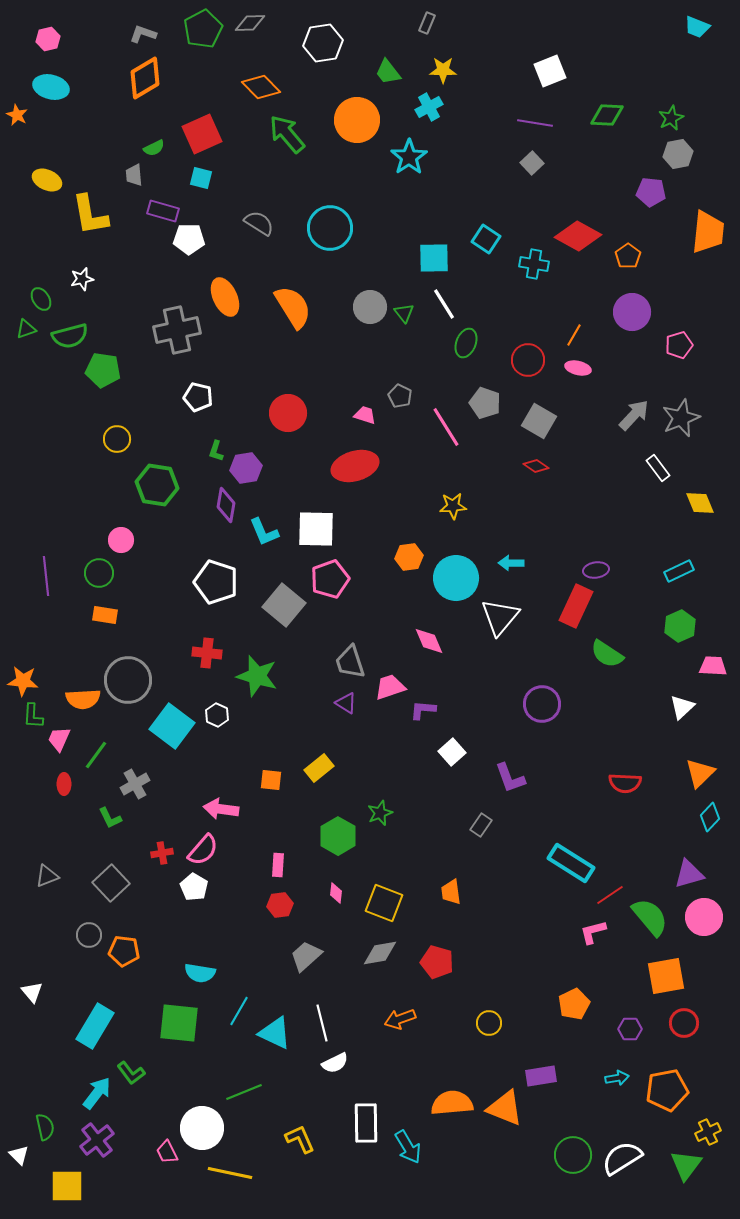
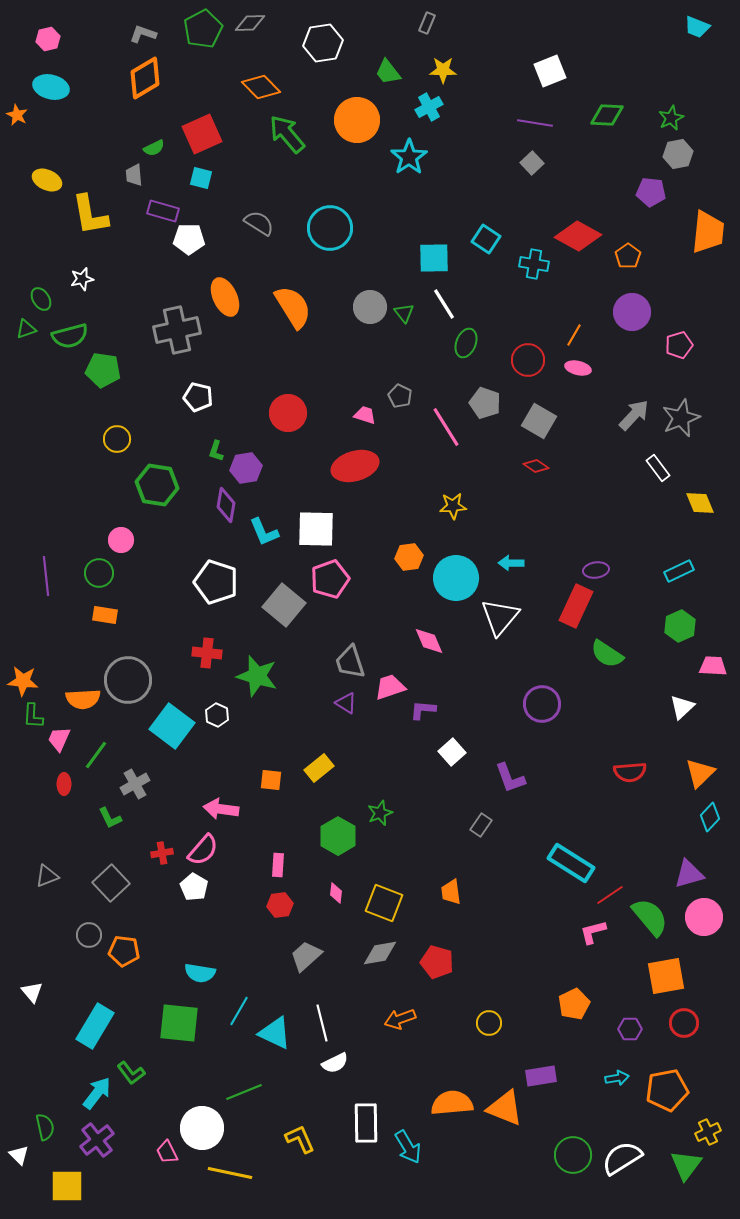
red semicircle at (625, 783): moved 5 px right, 11 px up; rotated 8 degrees counterclockwise
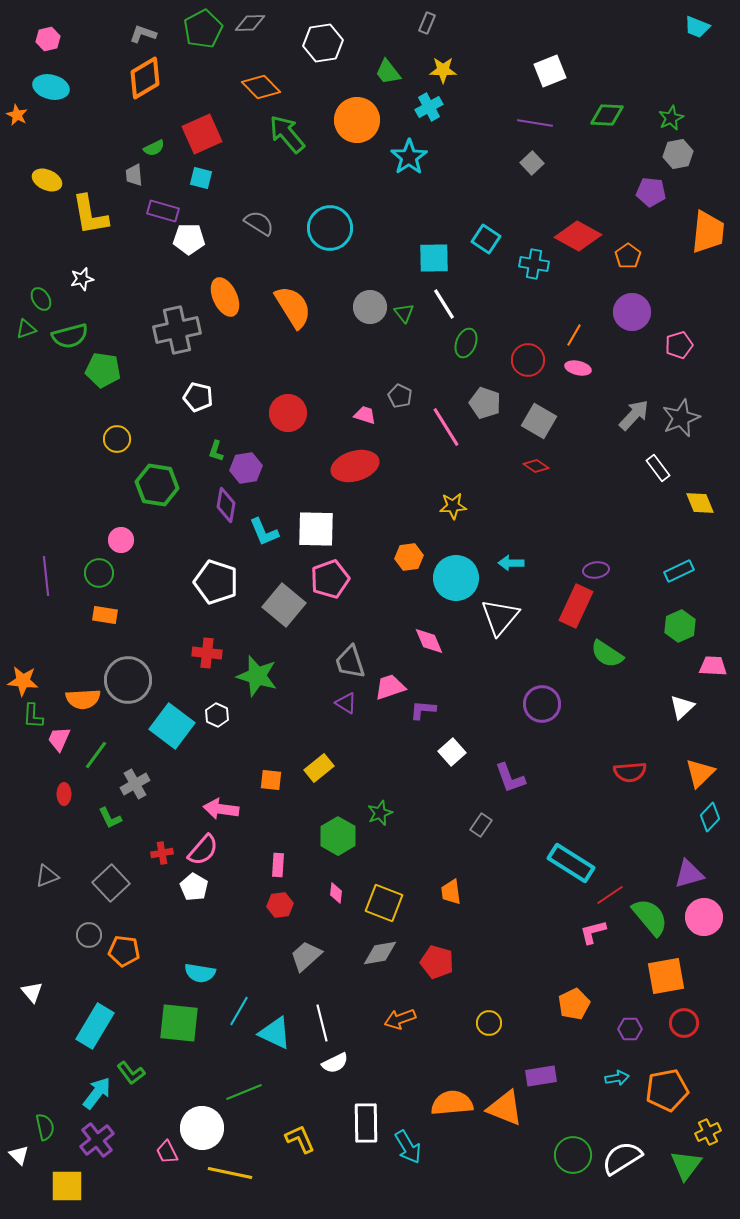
red ellipse at (64, 784): moved 10 px down
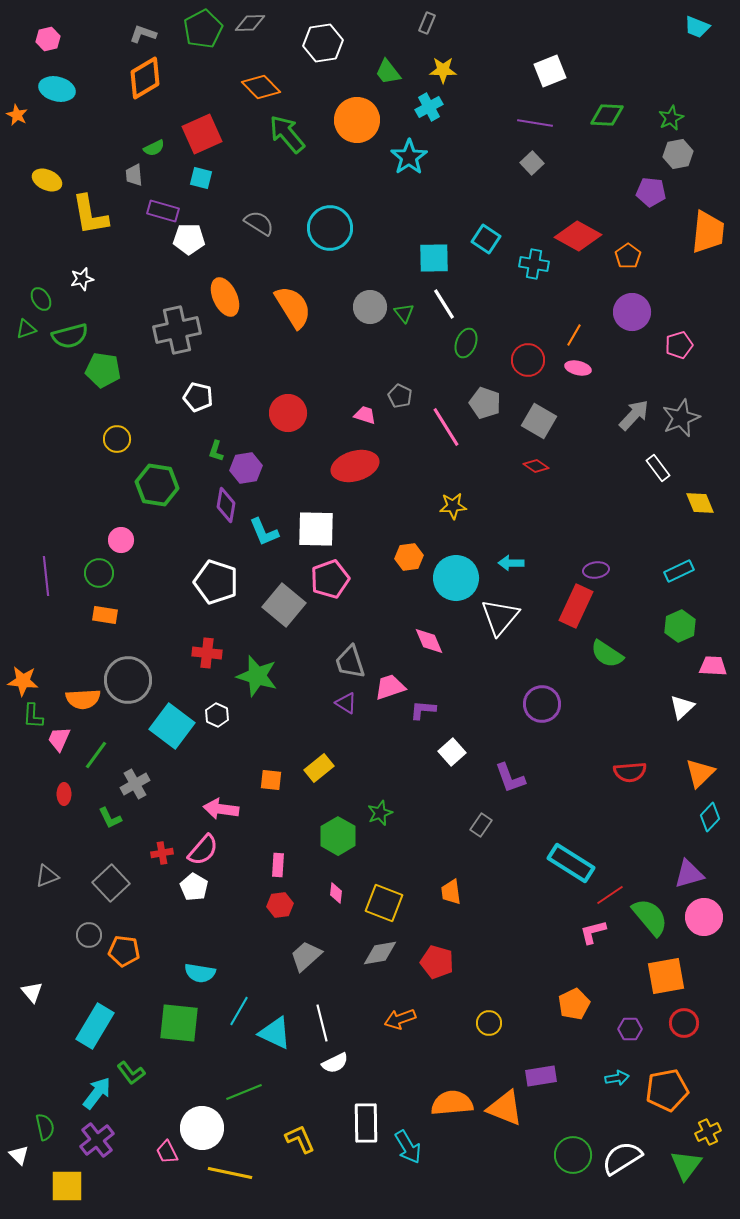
cyan ellipse at (51, 87): moved 6 px right, 2 px down
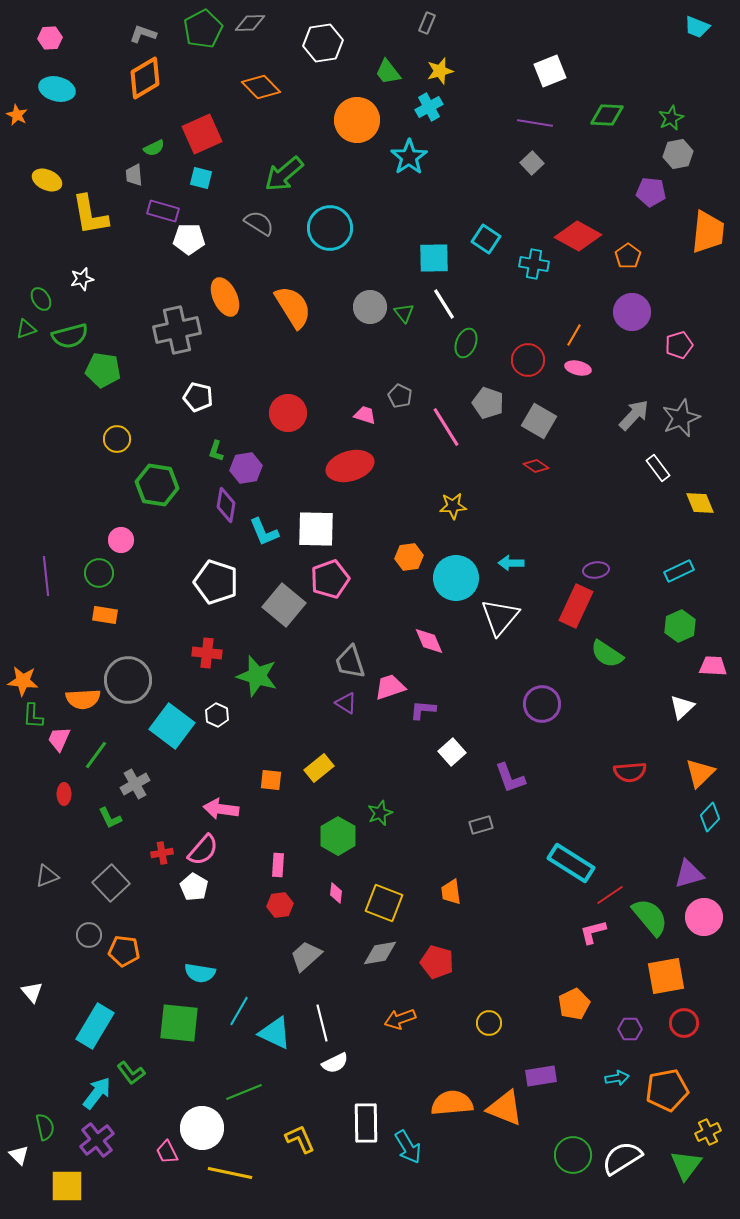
pink hexagon at (48, 39): moved 2 px right, 1 px up; rotated 10 degrees clockwise
yellow star at (443, 70): moved 3 px left, 1 px down; rotated 16 degrees counterclockwise
green arrow at (287, 134): moved 3 px left, 40 px down; rotated 90 degrees counterclockwise
gray pentagon at (485, 403): moved 3 px right
red ellipse at (355, 466): moved 5 px left
gray rectangle at (481, 825): rotated 40 degrees clockwise
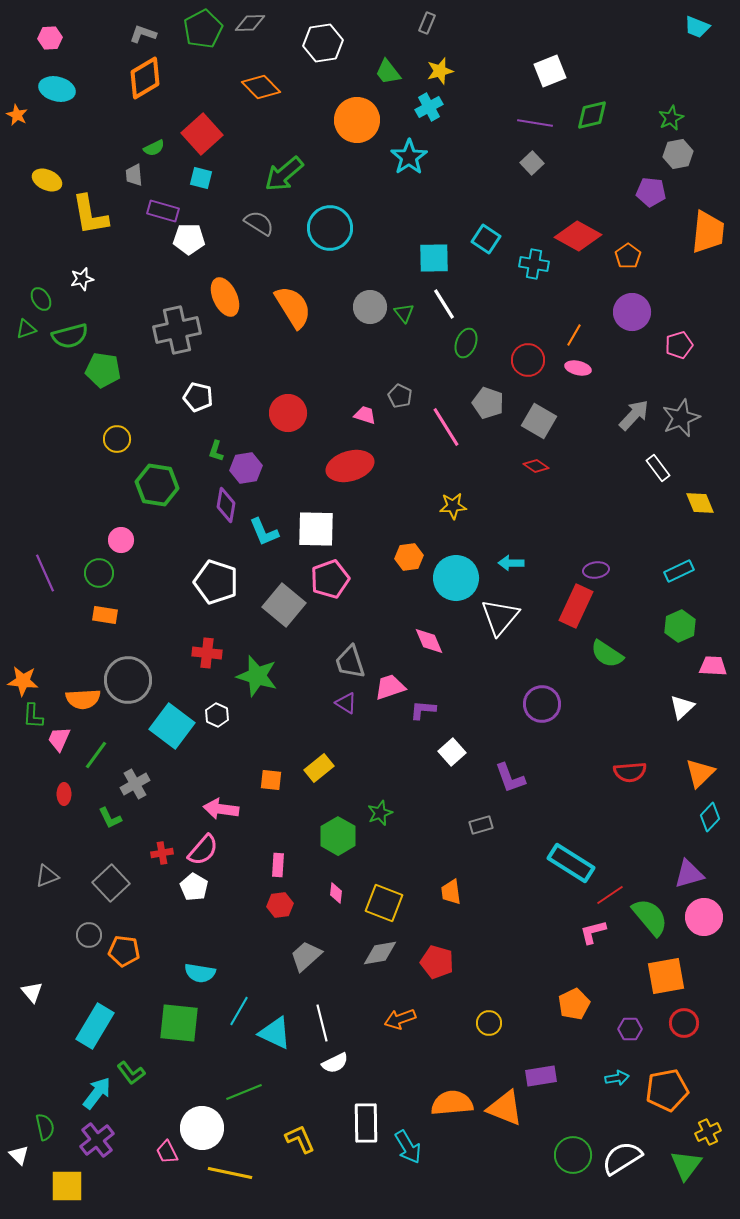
green diamond at (607, 115): moved 15 px left; rotated 16 degrees counterclockwise
red square at (202, 134): rotated 18 degrees counterclockwise
purple line at (46, 576): moved 1 px left, 3 px up; rotated 18 degrees counterclockwise
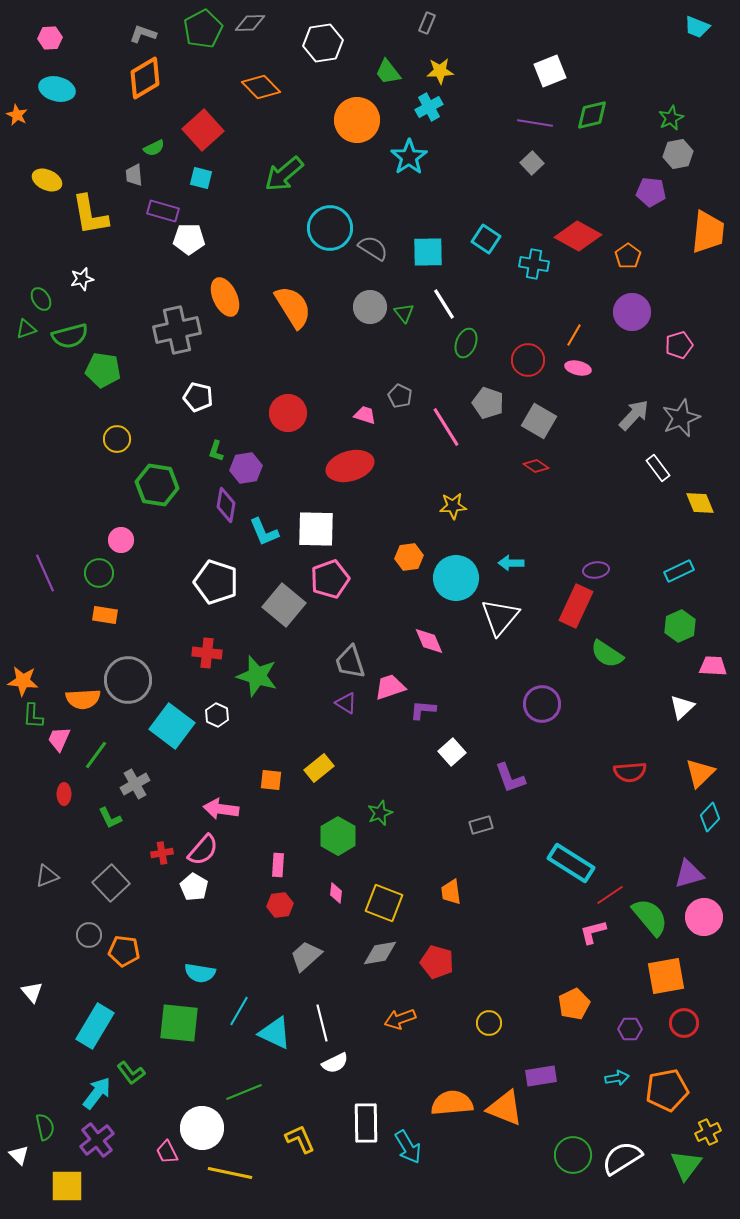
yellow star at (440, 71): rotated 12 degrees clockwise
red square at (202, 134): moved 1 px right, 4 px up
gray semicircle at (259, 223): moved 114 px right, 25 px down
cyan square at (434, 258): moved 6 px left, 6 px up
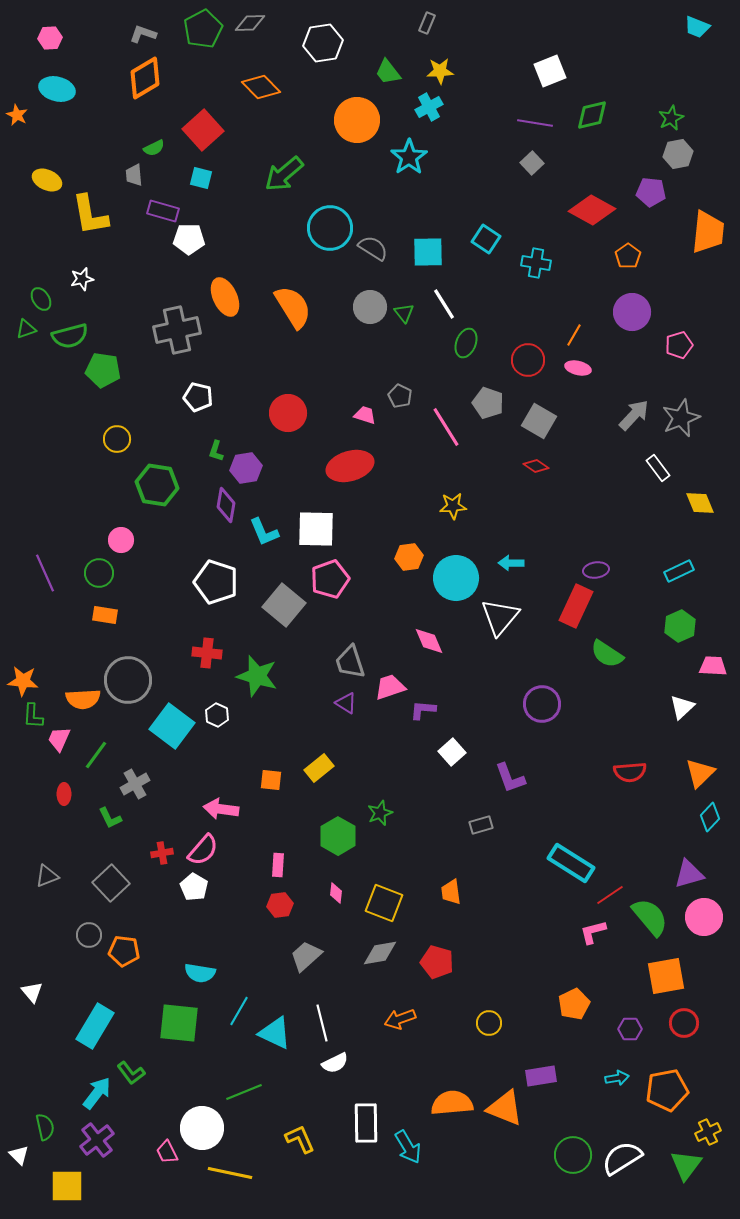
red diamond at (578, 236): moved 14 px right, 26 px up
cyan cross at (534, 264): moved 2 px right, 1 px up
